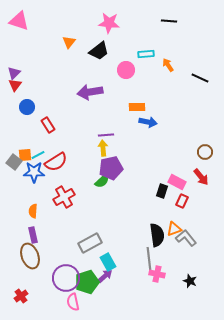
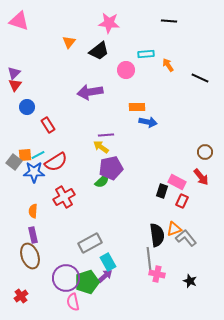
yellow arrow at (103, 148): moved 2 px left, 1 px up; rotated 49 degrees counterclockwise
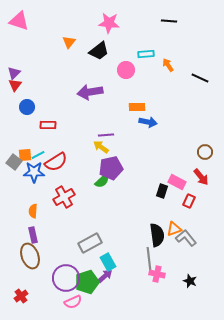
red rectangle at (48, 125): rotated 56 degrees counterclockwise
red rectangle at (182, 201): moved 7 px right
pink semicircle at (73, 302): rotated 102 degrees counterclockwise
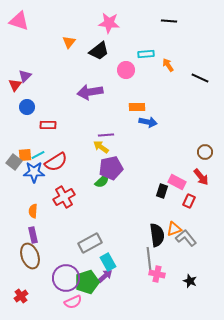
purple triangle at (14, 73): moved 11 px right, 3 px down
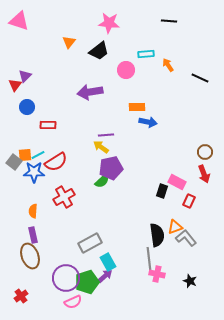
red arrow at (201, 177): moved 3 px right, 3 px up; rotated 18 degrees clockwise
orange triangle at (174, 229): moved 1 px right, 2 px up
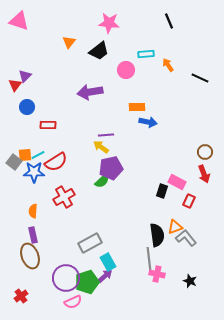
black line at (169, 21): rotated 63 degrees clockwise
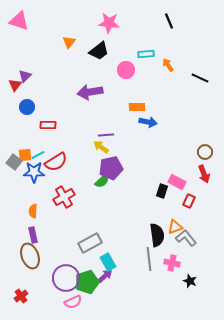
pink cross at (157, 274): moved 15 px right, 11 px up
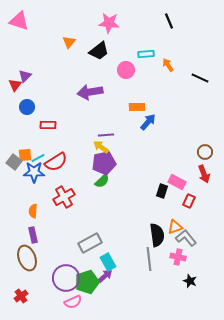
blue arrow at (148, 122): rotated 60 degrees counterclockwise
cyan line at (38, 155): moved 3 px down
purple pentagon at (111, 168): moved 7 px left, 5 px up
brown ellipse at (30, 256): moved 3 px left, 2 px down
pink cross at (172, 263): moved 6 px right, 6 px up
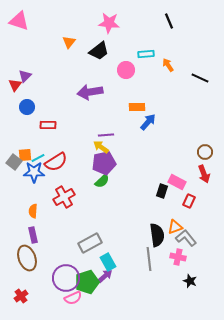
pink semicircle at (73, 302): moved 4 px up
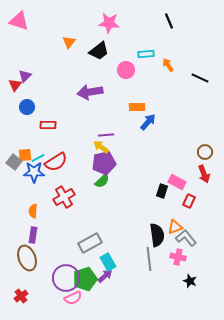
purple rectangle at (33, 235): rotated 21 degrees clockwise
green pentagon at (87, 282): moved 2 px left, 3 px up
